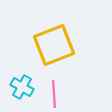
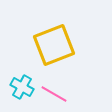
pink line: rotated 56 degrees counterclockwise
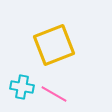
cyan cross: rotated 20 degrees counterclockwise
